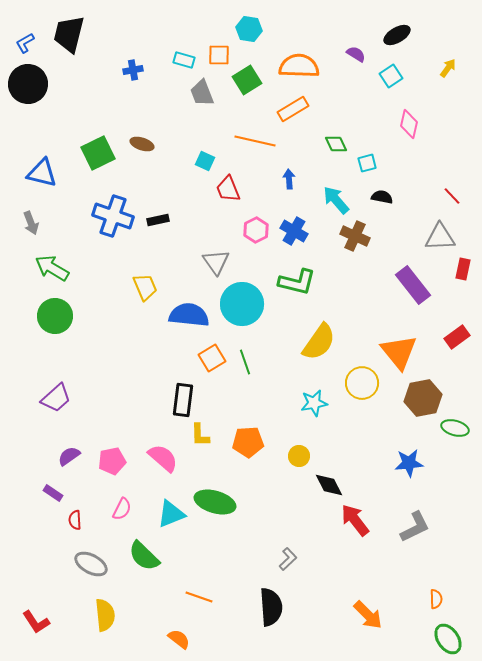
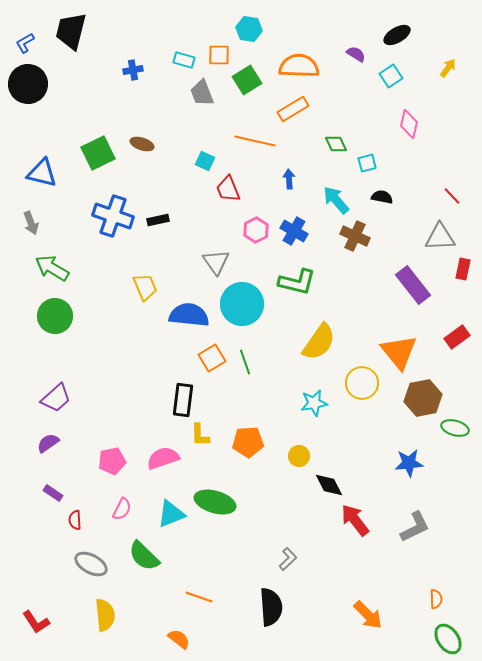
black trapezoid at (69, 34): moved 2 px right, 3 px up
purple semicircle at (69, 456): moved 21 px left, 13 px up
pink semicircle at (163, 458): rotated 60 degrees counterclockwise
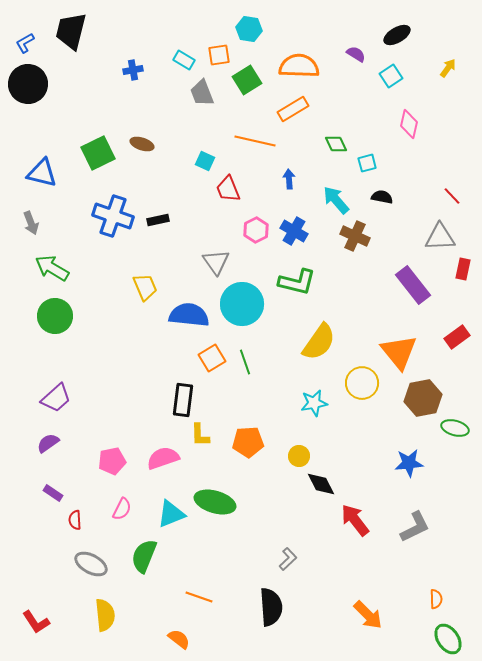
orange square at (219, 55): rotated 10 degrees counterclockwise
cyan rectangle at (184, 60): rotated 15 degrees clockwise
black diamond at (329, 485): moved 8 px left, 1 px up
green semicircle at (144, 556): rotated 68 degrees clockwise
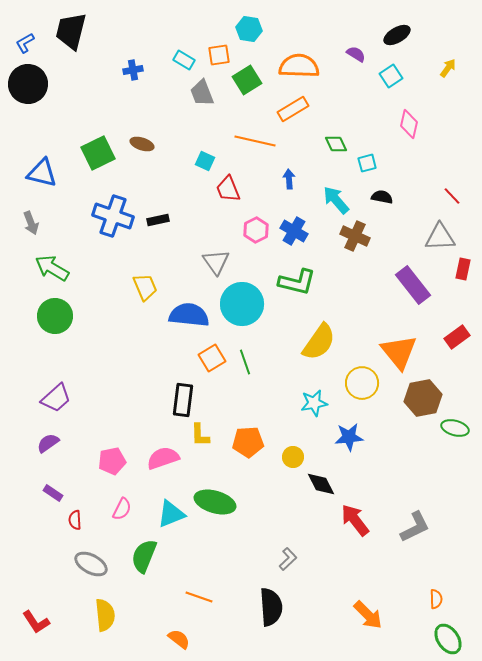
yellow circle at (299, 456): moved 6 px left, 1 px down
blue star at (409, 463): moved 60 px left, 26 px up
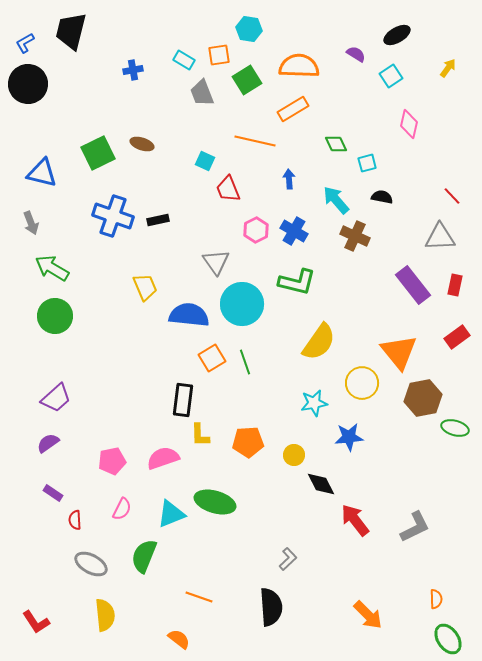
red rectangle at (463, 269): moved 8 px left, 16 px down
yellow circle at (293, 457): moved 1 px right, 2 px up
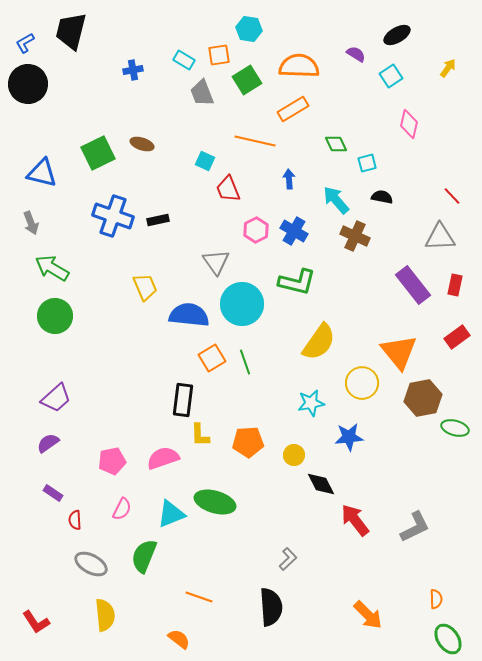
cyan star at (314, 403): moved 3 px left
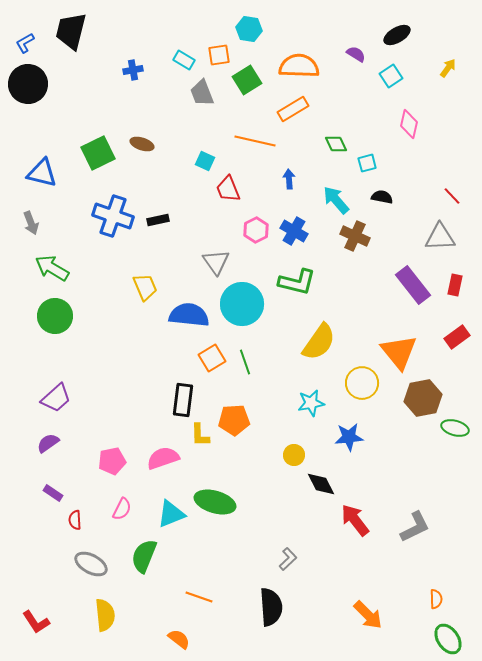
orange pentagon at (248, 442): moved 14 px left, 22 px up
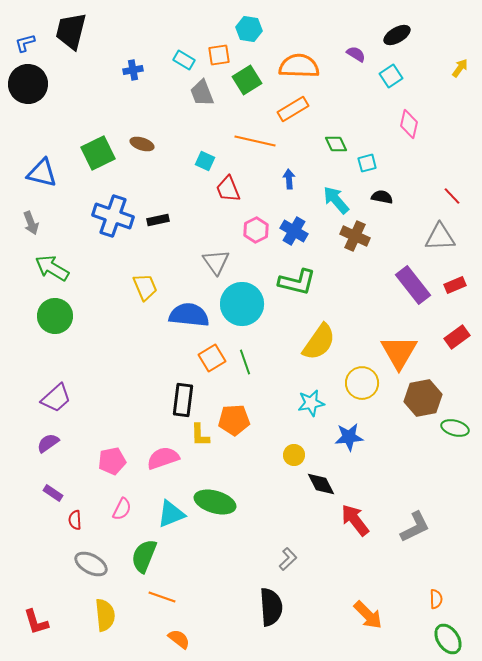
blue L-shape at (25, 43): rotated 15 degrees clockwise
yellow arrow at (448, 68): moved 12 px right
red rectangle at (455, 285): rotated 55 degrees clockwise
orange triangle at (399, 352): rotated 9 degrees clockwise
orange line at (199, 597): moved 37 px left
red L-shape at (36, 622): rotated 16 degrees clockwise
